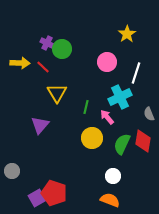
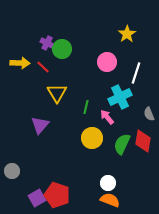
white circle: moved 5 px left, 7 px down
red pentagon: moved 3 px right, 2 px down
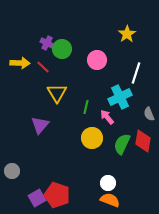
pink circle: moved 10 px left, 2 px up
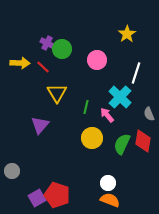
cyan cross: rotated 20 degrees counterclockwise
pink arrow: moved 2 px up
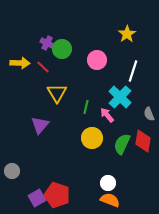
white line: moved 3 px left, 2 px up
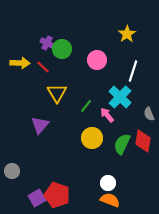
green line: moved 1 px up; rotated 24 degrees clockwise
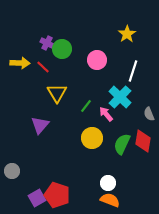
pink arrow: moved 1 px left, 1 px up
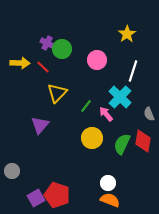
yellow triangle: rotated 15 degrees clockwise
purple square: moved 1 px left
